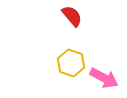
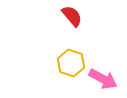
pink arrow: moved 1 px left, 1 px down
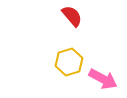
yellow hexagon: moved 2 px left, 1 px up; rotated 24 degrees clockwise
